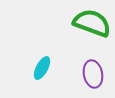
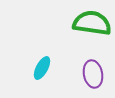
green semicircle: rotated 12 degrees counterclockwise
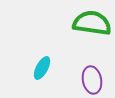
purple ellipse: moved 1 px left, 6 px down
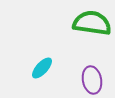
cyan ellipse: rotated 15 degrees clockwise
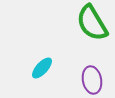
green semicircle: rotated 129 degrees counterclockwise
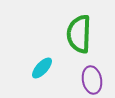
green semicircle: moved 13 px left, 11 px down; rotated 33 degrees clockwise
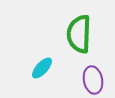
purple ellipse: moved 1 px right
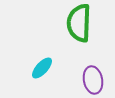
green semicircle: moved 11 px up
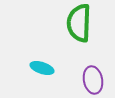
cyan ellipse: rotated 65 degrees clockwise
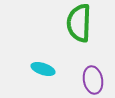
cyan ellipse: moved 1 px right, 1 px down
